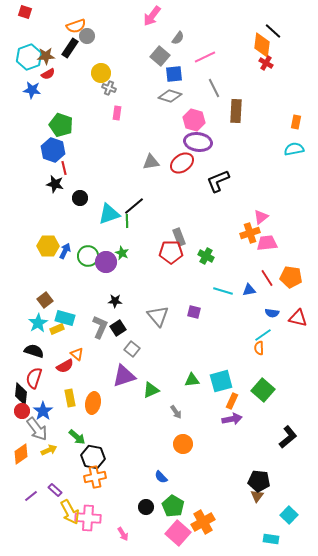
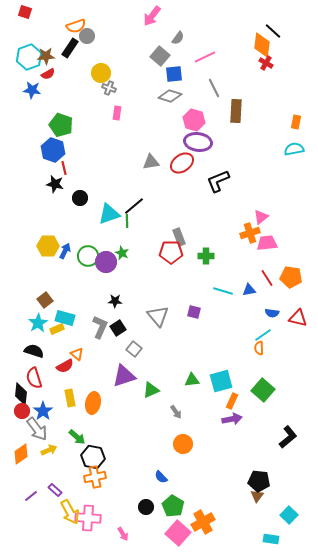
green cross at (206, 256): rotated 28 degrees counterclockwise
gray square at (132, 349): moved 2 px right
red semicircle at (34, 378): rotated 35 degrees counterclockwise
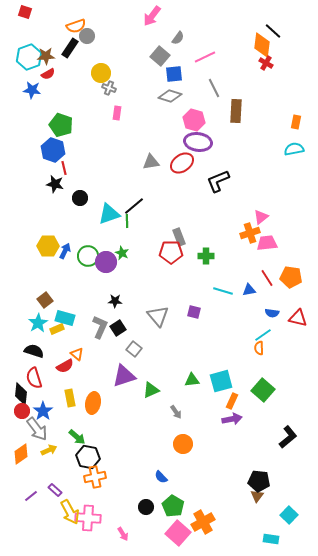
black hexagon at (93, 457): moved 5 px left
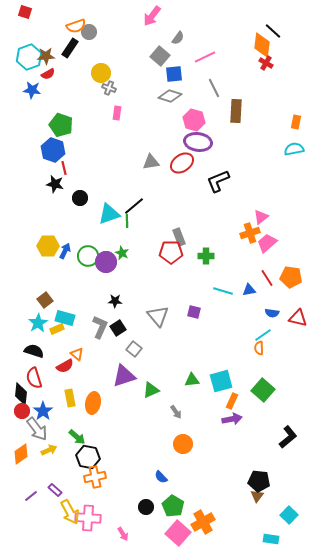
gray circle at (87, 36): moved 2 px right, 4 px up
pink trapezoid at (267, 243): rotated 35 degrees counterclockwise
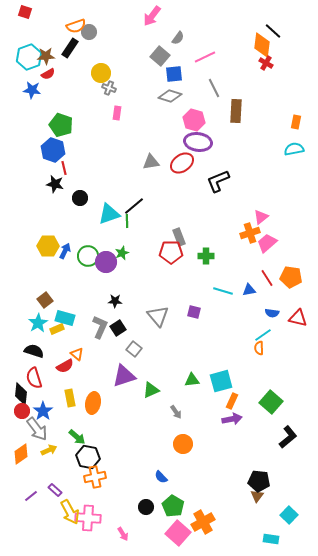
green star at (122, 253): rotated 24 degrees clockwise
green square at (263, 390): moved 8 px right, 12 px down
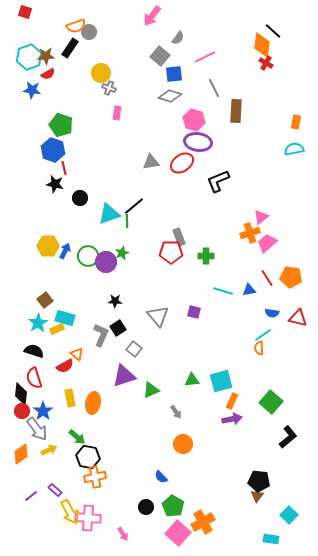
gray L-shape at (100, 327): moved 1 px right, 8 px down
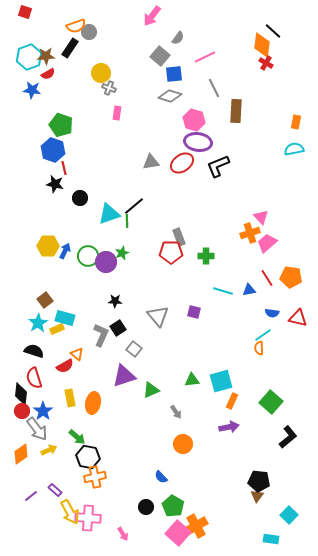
black L-shape at (218, 181): moved 15 px up
pink triangle at (261, 217): rotated 35 degrees counterclockwise
purple arrow at (232, 419): moved 3 px left, 8 px down
orange cross at (203, 522): moved 7 px left, 4 px down
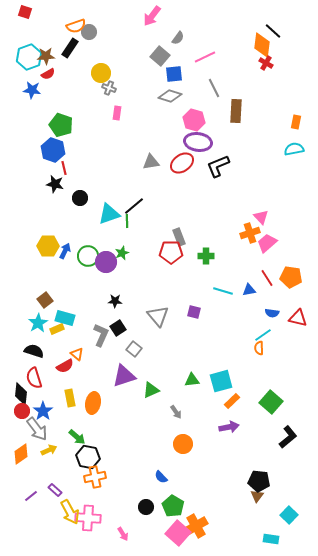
orange rectangle at (232, 401): rotated 21 degrees clockwise
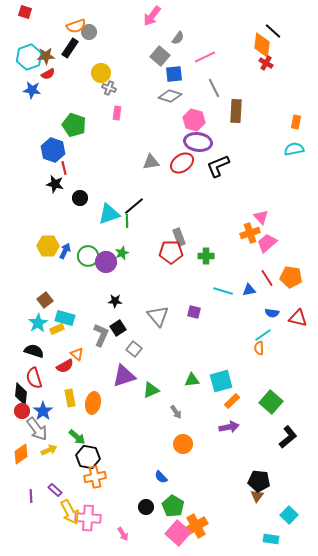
green pentagon at (61, 125): moved 13 px right
purple line at (31, 496): rotated 56 degrees counterclockwise
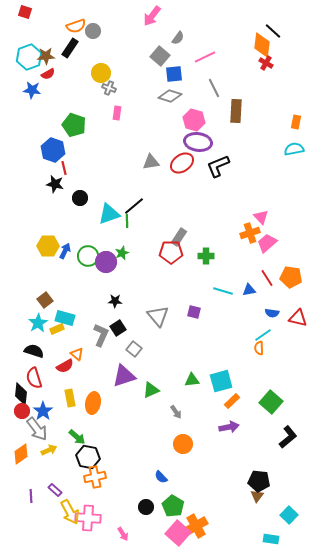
gray circle at (89, 32): moved 4 px right, 1 px up
gray rectangle at (179, 237): rotated 54 degrees clockwise
